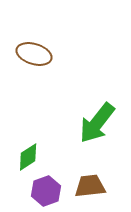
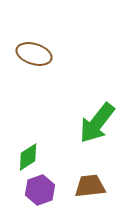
purple hexagon: moved 6 px left, 1 px up
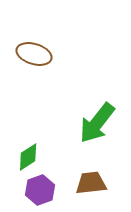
brown trapezoid: moved 1 px right, 3 px up
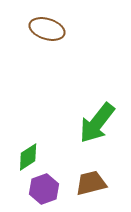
brown ellipse: moved 13 px right, 25 px up
brown trapezoid: rotated 8 degrees counterclockwise
purple hexagon: moved 4 px right, 1 px up
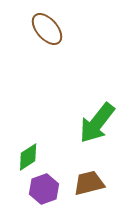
brown ellipse: rotated 32 degrees clockwise
brown trapezoid: moved 2 px left
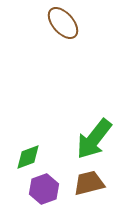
brown ellipse: moved 16 px right, 6 px up
green arrow: moved 3 px left, 16 px down
green diamond: rotated 12 degrees clockwise
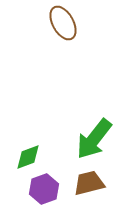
brown ellipse: rotated 12 degrees clockwise
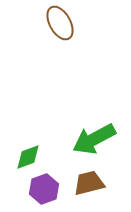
brown ellipse: moved 3 px left
green arrow: rotated 24 degrees clockwise
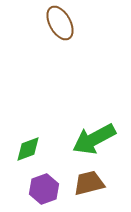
green diamond: moved 8 px up
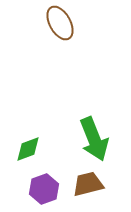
green arrow: rotated 84 degrees counterclockwise
brown trapezoid: moved 1 px left, 1 px down
